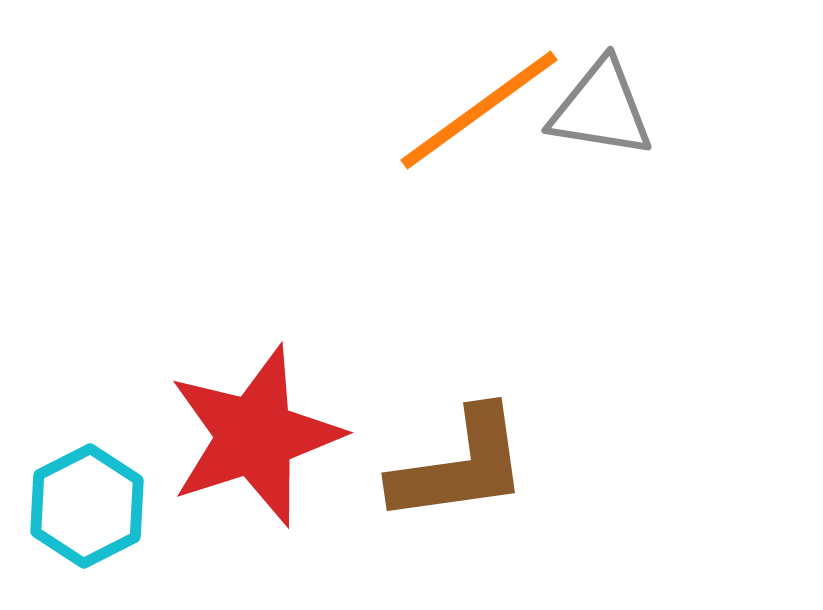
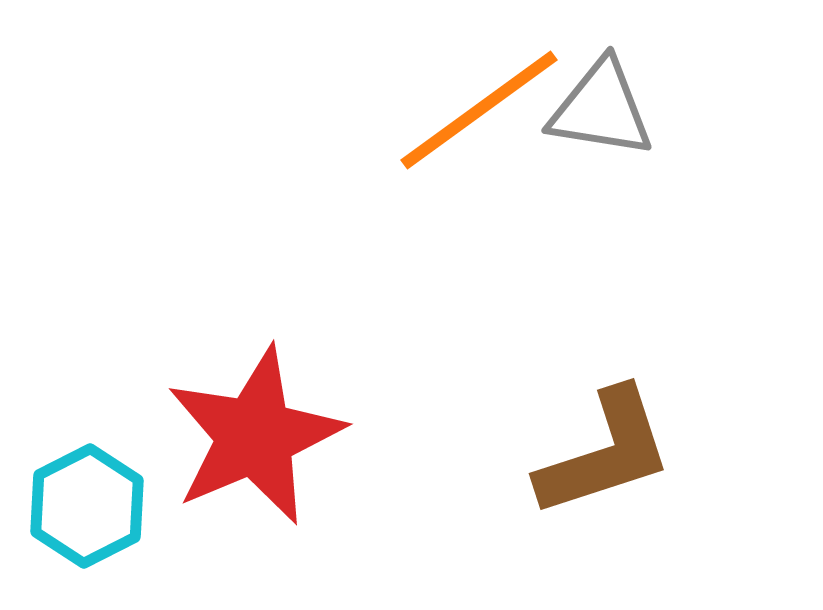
red star: rotated 5 degrees counterclockwise
brown L-shape: moved 145 px right, 13 px up; rotated 10 degrees counterclockwise
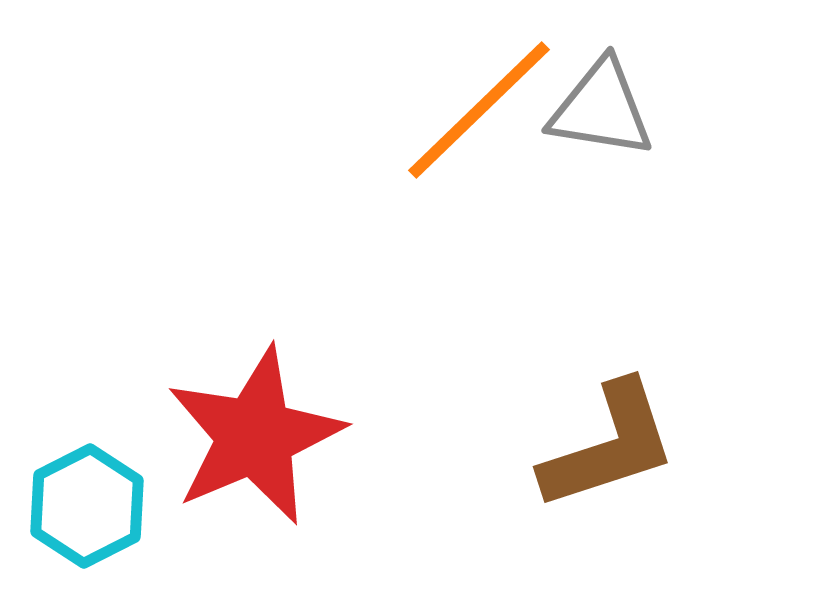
orange line: rotated 8 degrees counterclockwise
brown L-shape: moved 4 px right, 7 px up
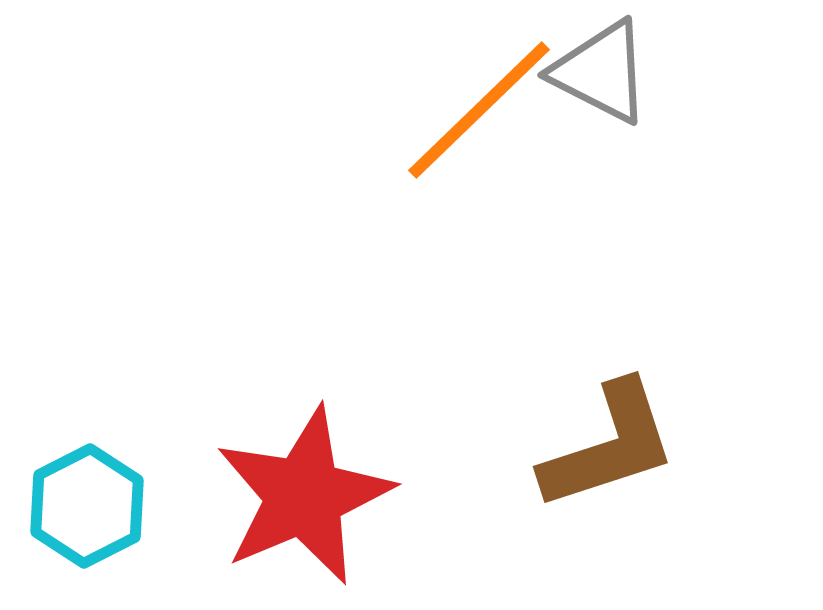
gray triangle: moved 37 px up; rotated 18 degrees clockwise
red star: moved 49 px right, 60 px down
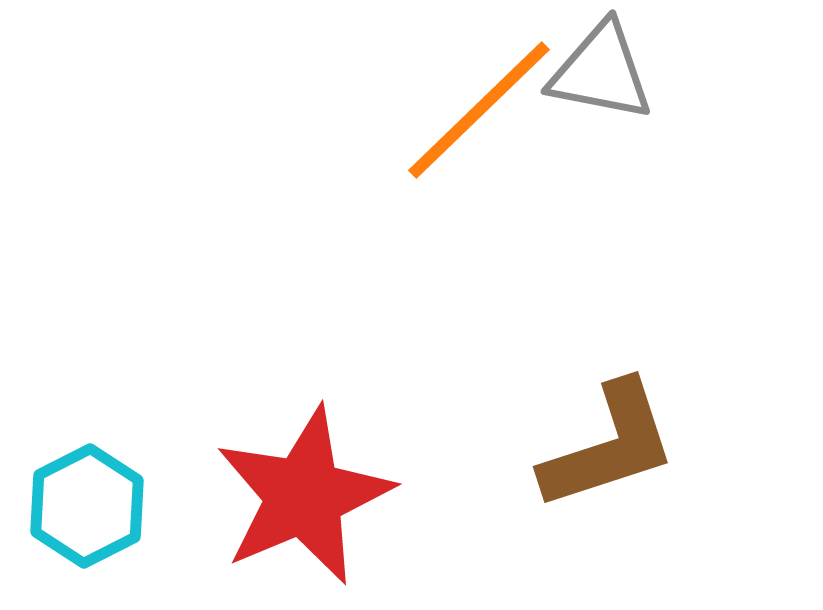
gray triangle: rotated 16 degrees counterclockwise
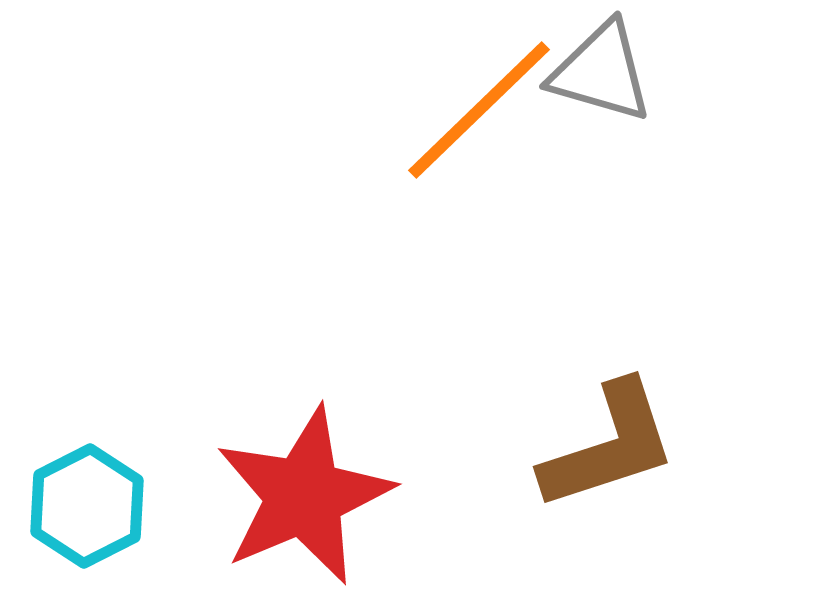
gray triangle: rotated 5 degrees clockwise
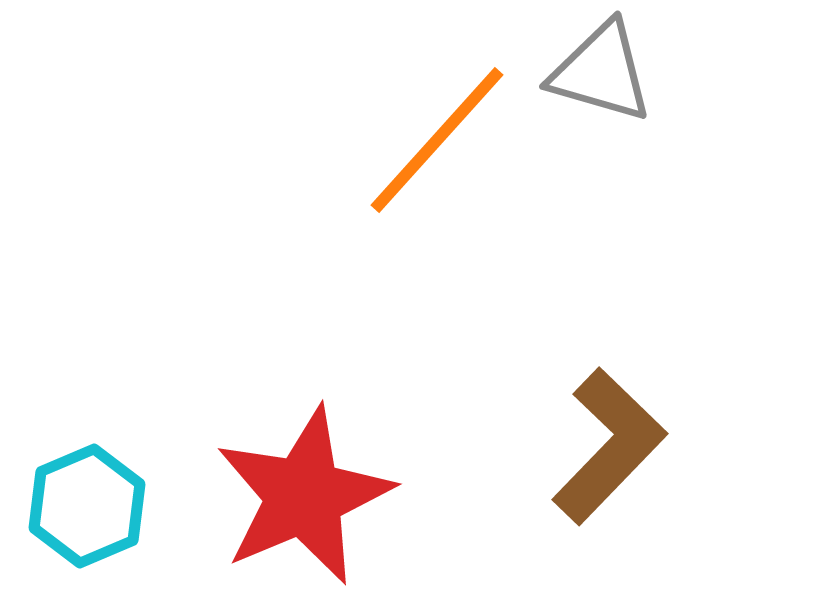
orange line: moved 42 px left, 30 px down; rotated 4 degrees counterclockwise
brown L-shape: rotated 28 degrees counterclockwise
cyan hexagon: rotated 4 degrees clockwise
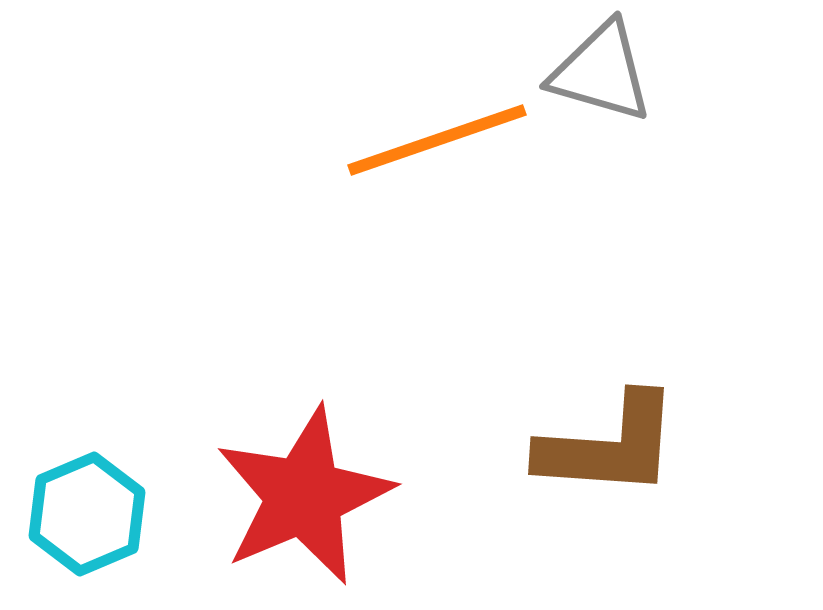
orange line: rotated 29 degrees clockwise
brown L-shape: rotated 50 degrees clockwise
cyan hexagon: moved 8 px down
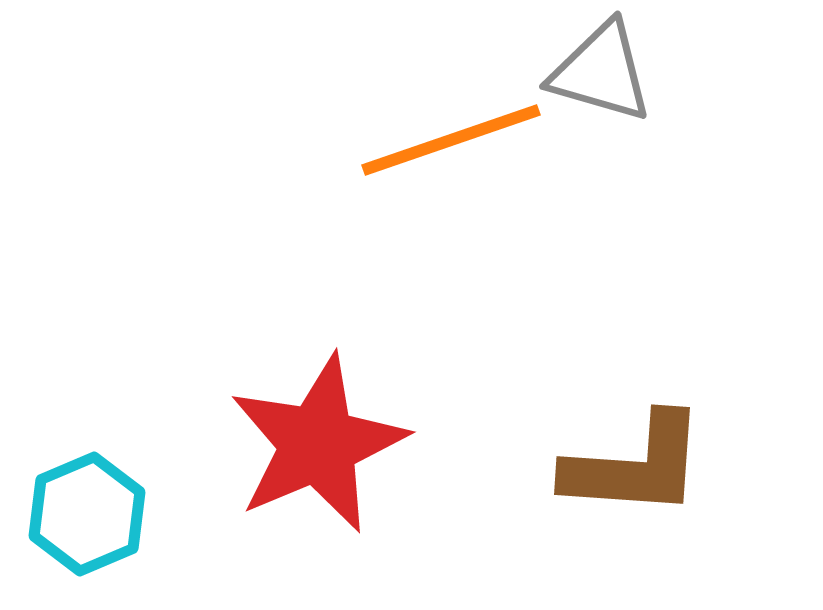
orange line: moved 14 px right
brown L-shape: moved 26 px right, 20 px down
red star: moved 14 px right, 52 px up
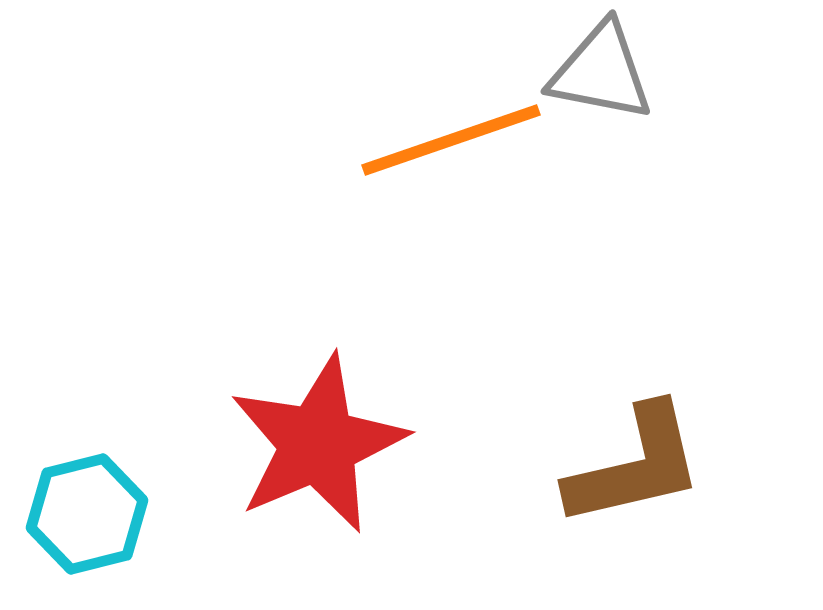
gray triangle: rotated 5 degrees counterclockwise
brown L-shape: rotated 17 degrees counterclockwise
cyan hexagon: rotated 9 degrees clockwise
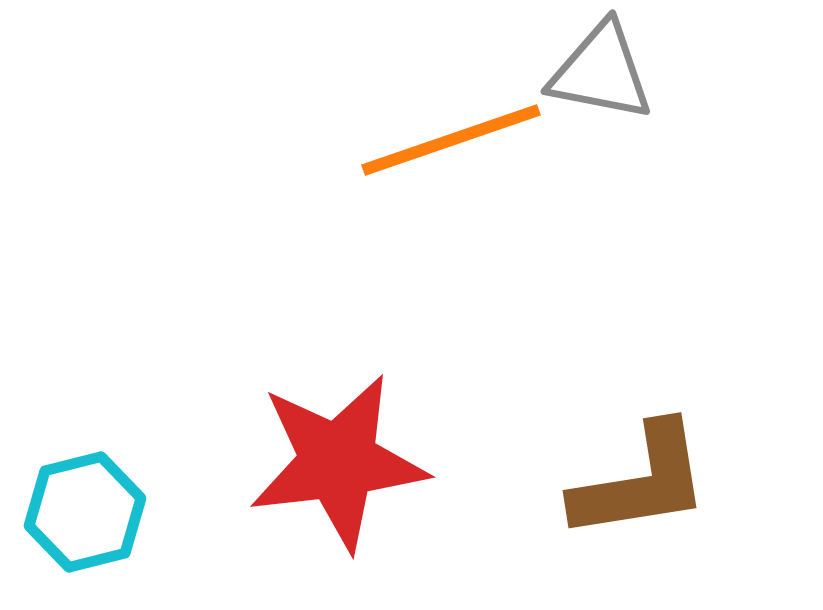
red star: moved 20 px right, 18 px down; rotated 16 degrees clockwise
brown L-shape: moved 6 px right, 16 px down; rotated 4 degrees clockwise
cyan hexagon: moved 2 px left, 2 px up
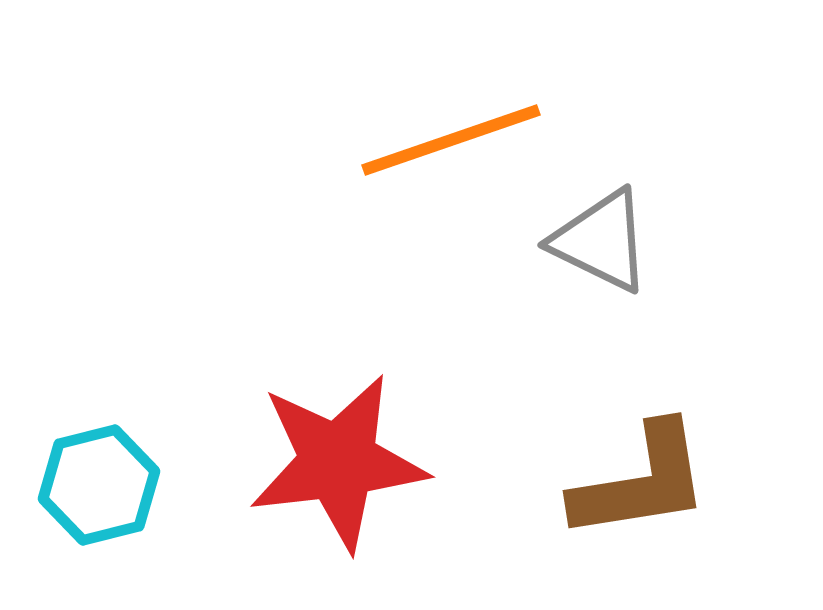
gray triangle: moved 169 px down; rotated 15 degrees clockwise
cyan hexagon: moved 14 px right, 27 px up
